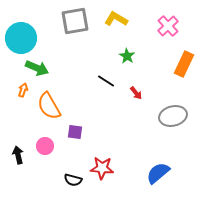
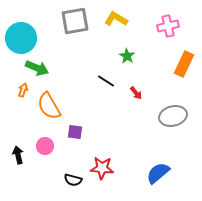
pink cross: rotated 30 degrees clockwise
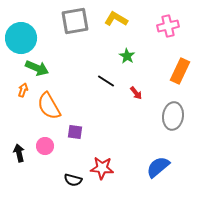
orange rectangle: moved 4 px left, 7 px down
gray ellipse: rotated 68 degrees counterclockwise
black arrow: moved 1 px right, 2 px up
blue semicircle: moved 6 px up
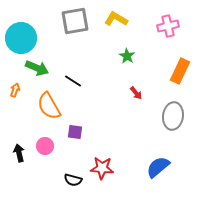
black line: moved 33 px left
orange arrow: moved 8 px left
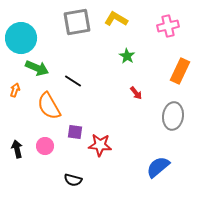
gray square: moved 2 px right, 1 px down
black arrow: moved 2 px left, 4 px up
red star: moved 2 px left, 23 px up
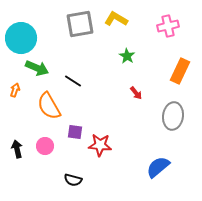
gray square: moved 3 px right, 2 px down
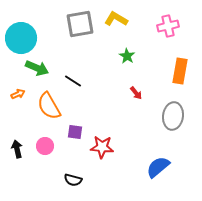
orange rectangle: rotated 15 degrees counterclockwise
orange arrow: moved 3 px right, 4 px down; rotated 48 degrees clockwise
red star: moved 2 px right, 2 px down
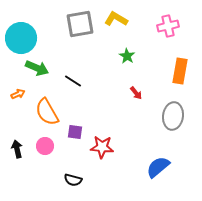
orange semicircle: moved 2 px left, 6 px down
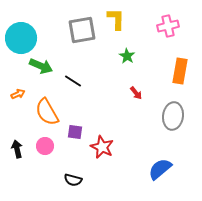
yellow L-shape: rotated 60 degrees clockwise
gray square: moved 2 px right, 6 px down
green arrow: moved 4 px right, 2 px up
red star: rotated 20 degrees clockwise
blue semicircle: moved 2 px right, 2 px down
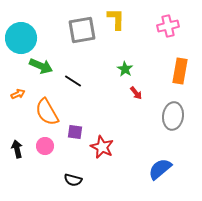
green star: moved 2 px left, 13 px down
